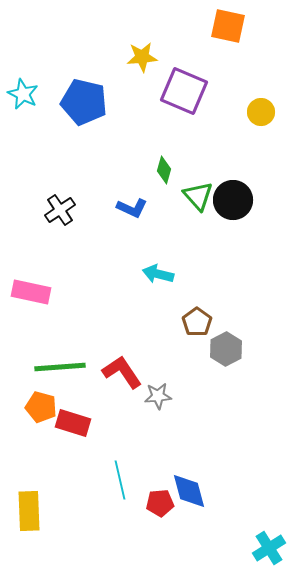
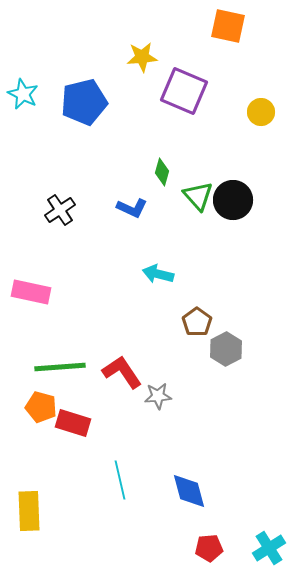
blue pentagon: rotated 27 degrees counterclockwise
green diamond: moved 2 px left, 2 px down
red pentagon: moved 49 px right, 45 px down
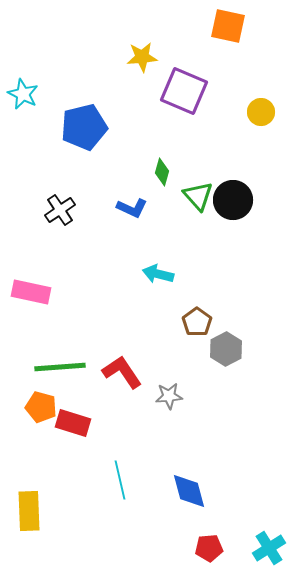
blue pentagon: moved 25 px down
gray star: moved 11 px right
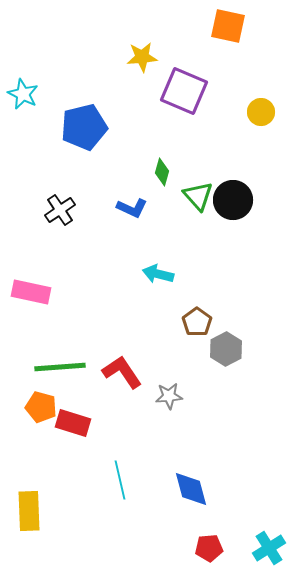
blue diamond: moved 2 px right, 2 px up
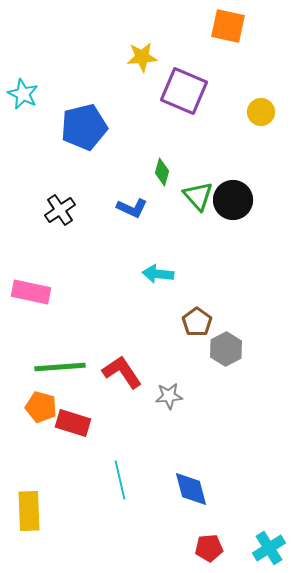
cyan arrow: rotated 8 degrees counterclockwise
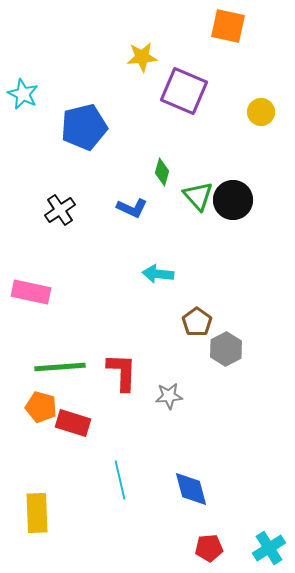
red L-shape: rotated 36 degrees clockwise
yellow rectangle: moved 8 px right, 2 px down
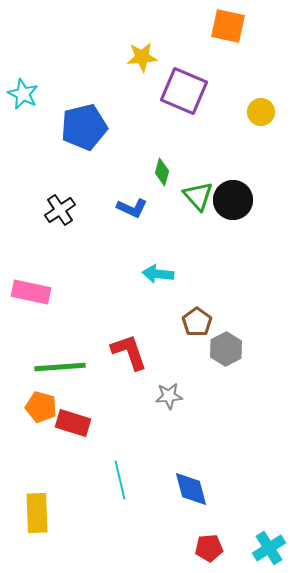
red L-shape: moved 7 px right, 20 px up; rotated 21 degrees counterclockwise
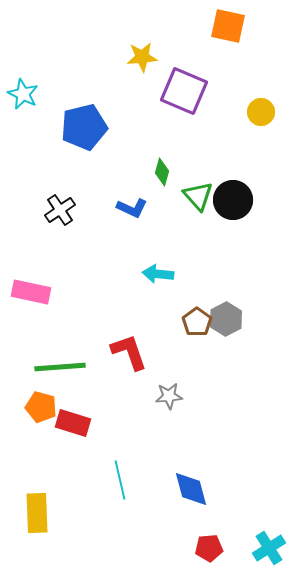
gray hexagon: moved 30 px up
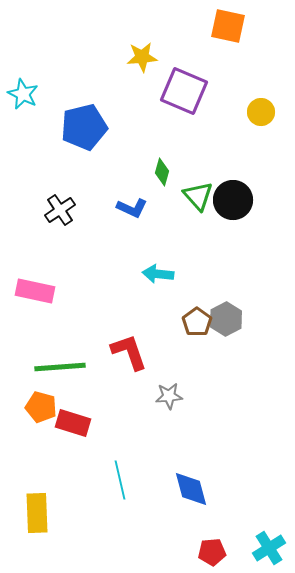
pink rectangle: moved 4 px right, 1 px up
red pentagon: moved 3 px right, 4 px down
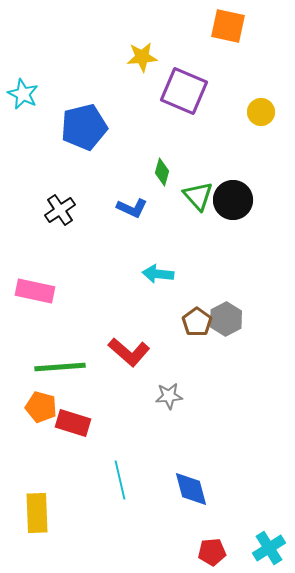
red L-shape: rotated 150 degrees clockwise
